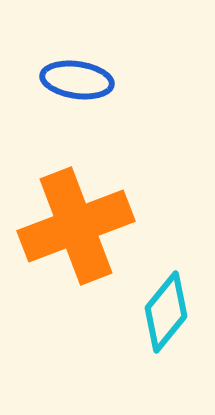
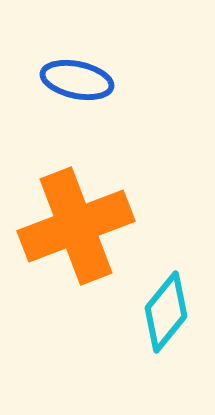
blue ellipse: rotated 4 degrees clockwise
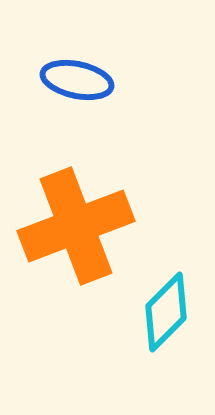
cyan diamond: rotated 6 degrees clockwise
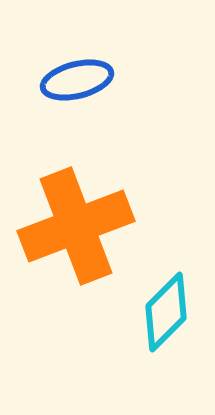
blue ellipse: rotated 26 degrees counterclockwise
